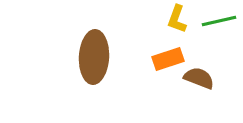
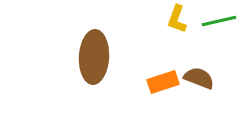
orange rectangle: moved 5 px left, 23 px down
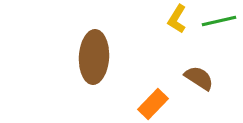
yellow L-shape: rotated 12 degrees clockwise
brown semicircle: rotated 12 degrees clockwise
orange rectangle: moved 10 px left, 22 px down; rotated 28 degrees counterclockwise
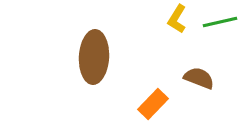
green line: moved 1 px right, 1 px down
brown semicircle: rotated 12 degrees counterclockwise
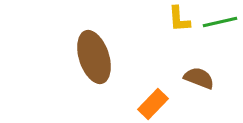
yellow L-shape: moved 2 px right; rotated 36 degrees counterclockwise
brown ellipse: rotated 21 degrees counterclockwise
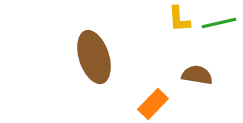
green line: moved 1 px left, 1 px down
brown semicircle: moved 2 px left, 3 px up; rotated 12 degrees counterclockwise
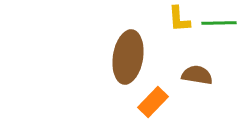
green line: rotated 12 degrees clockwise
brown ellipse: moved 34 px right; rotated 27 degrees clockwise
orange rectangle: moved 2 px up
